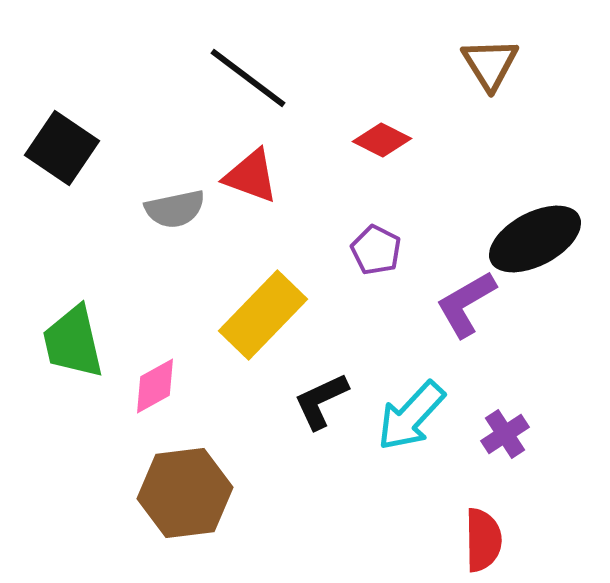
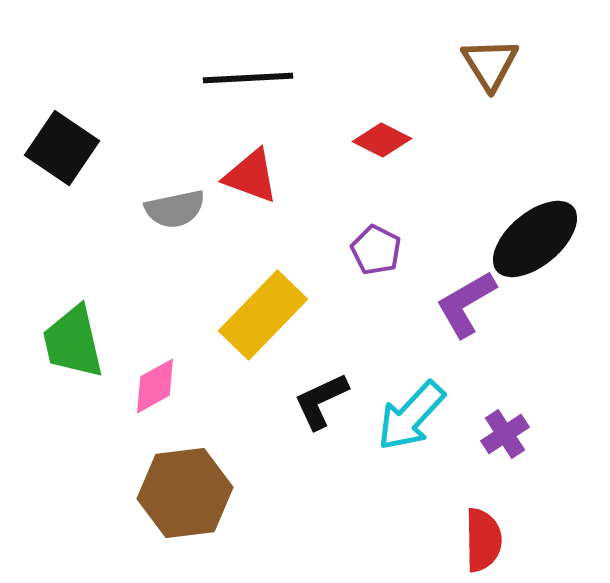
black line: rotated 40 degrees counterclockwise
black ellipse: rotated 12 degrees counterclockwise
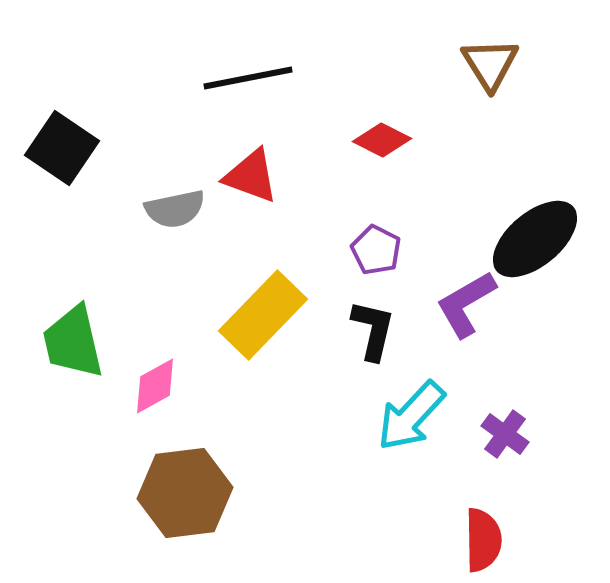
black line: rotated 8 degrees counterclockwise
black L-shape: moved 52 px right, 71 px up; rotated 128 degrees clockwise
purple cross: rotated 21 degrees counterclockwise
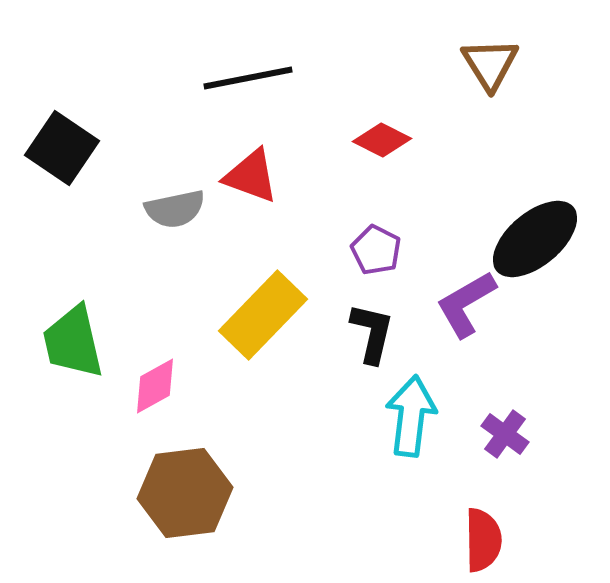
black L-shape: moved 1 px left, 3 px down
cyan arrow: rotated 144 degrees clockwise
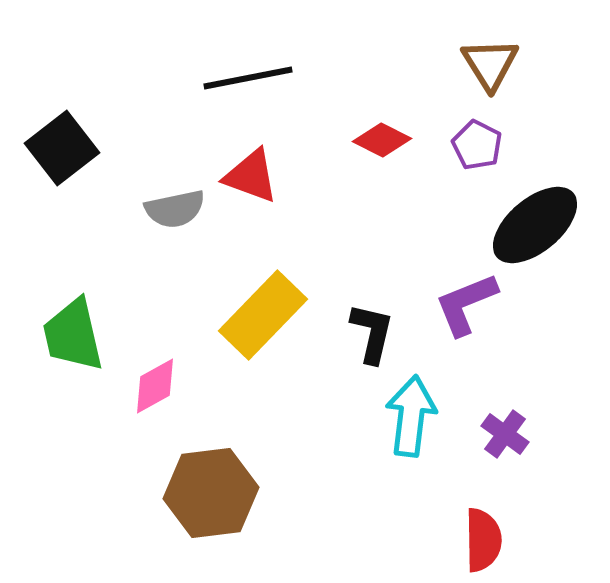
black square: rotated 18 degrees clockwise
black ellipse: moved 14 px up
purple pentagon: moved 101 px right, 105 px up
purple L-shape: rotated 8 degrees clockwise
green trapezoid: moved 7 px up
brown hexagon: moved 26 px right
